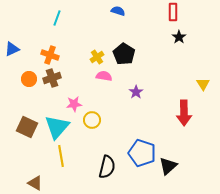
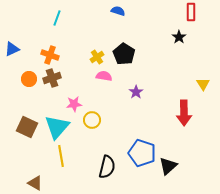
red rectangle: moved 18 px right
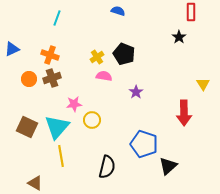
black pentagon: rotated 10 degrees counterclockwise
blue pentagon: moved 2 px right, 9 px up
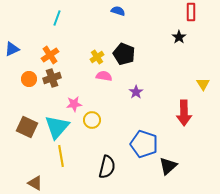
orange cross: rotated 36 degrees clockwise
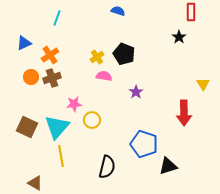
blue triangle: moved 12 px right, 6 px up
orange circle: moved 2 px right, 2 px up
black triangle: rotated 24 degrees clockwise
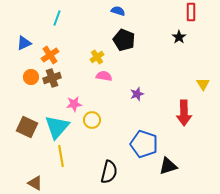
black pentagon: moved 14 px up
purple star: moved 1 px right, 2 px down; rotated 16 degrees clockwise
black semicircle: moved 2 px right, 5 px down
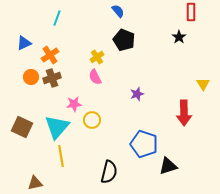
blue semicircle: rotated 32 degrees clockwise
pink semicircle: moved 9 px left, 1 px down; rotated 126 degrees counterclockwise
brown square: moved 5 px left
brown triangle: rotated 42 degrees counterclockwise
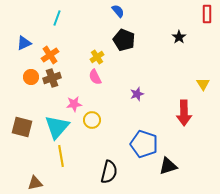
red rectangle: moved 16 px right, 2 px down
brown square: rotated 10 degrees counterclockwise
